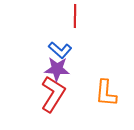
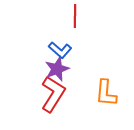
purple star: rotated 25 degrees counterclockwise
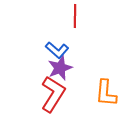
blue L-shape: moved 3 px left
purple star: moved 3 px right, 1 px up
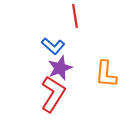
red line: rotated 10 degrees counterclockwise
blue L-shape: moved 4 px left, 4 px up
orange L-shape: moved 19 px up
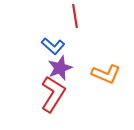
orange L-shape: rotated 72 degrees counterclockwise
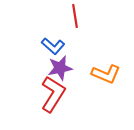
purple star: rotated 10 degrees clockwise
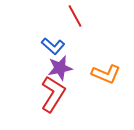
red line: rotated 20 degrees counterclockwise
